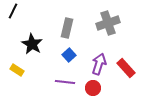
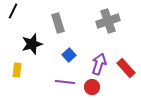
gray cross: moved 2 px up
gray rectangle: moved 9 px left, 5 px up; rotated 30 degrees counterclockwise
black star: rotated 25 degrees clockwise
yellow rectangle: rotated 64 degrees clockwise
red circle: moved 1 px left, 1 px up
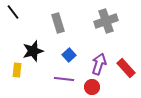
black line: moved 1 px down; rotated 63 degrees counterclockwise
gray cross: moved 2 px left
black star: moved 1 px right, 7 px down
purple line: moved 1 px left, 3 px up
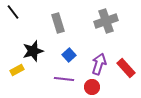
yellow rectangle: rotated 56 degrees clockwise
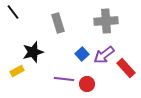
gray cross: rotated 15 degrees clockwise
black star: moved 1 px down
blue square: moved 13 px right, 1 px up
purple arrow: moved 5 px right, 9 px up; rotated 145 degrees counterclockwise
yellow rectangle: moved 1 px down
red circle: moved 5 px left, 3 px up
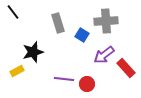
blue square: moved 19 px up; rotated 16 degrees counterclockwise
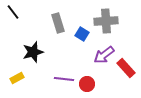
blue square: moved 1 px up
yellow rectangle: moved 7 px down
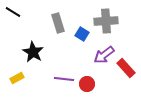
black line: rotated 21 degrees counterclockwise
black star: rotated 25 degrees counterclockwise
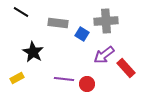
black line: moved 8 px right
gray rectangle: rotated 66 degrees counterclockwise
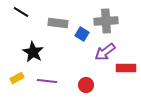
purple arrow: moved 1 px right, 3 px up
red rectangle: rotated 48 degrees counterclockwise
purple line: moved 17 px left, 2 px down
red circle: moved 1 px left, 1 px down
